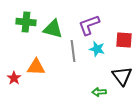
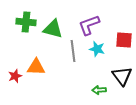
red star: moved 1 px right, 2 px up; rotated 16 degrees clockwise
green arrow: moved 2 px up
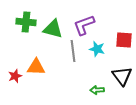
purple L-shape: moved 5 px left
green arrow: moved 2 px left
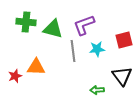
red square: rotated 18 degrees counterclockwise
cyan star: rotated 21 degrees counterclockwise
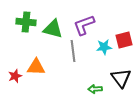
cyan star: moved 7 px right, 2 px up
black triangle: moved 1 px left, 2 px down
green arrow: moved 2 px left, 1 px up
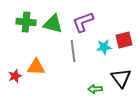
purple L-shape: moved 1 px left, 3 px up
green triangle: moved 5 px up
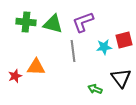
green arrow: rotated 24 degrees clockwise
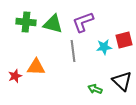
black triangle: moved 1 px right, 3 px down; rotated 10 degrees counterclockwise
